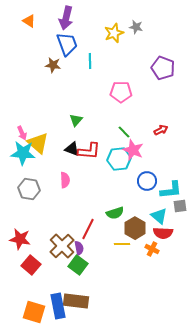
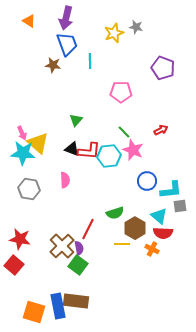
cyan hexagon: moved 10 px left, 3 px up
red square: moved 17 px left
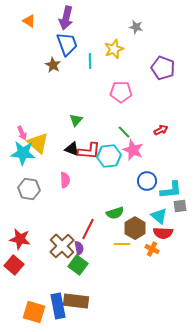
yellow star: moved 16 px down
brown star: rotated 21 degrees clockwise
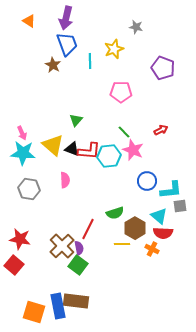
yellow triangle: moved 15 px right, 2 px down
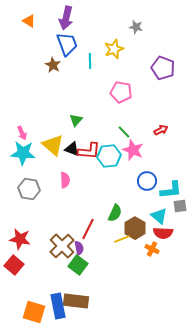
pink pentagon: rotated 10 degrees clockwise
green semicircle: rotated 48 degrees counterclockwise
yellow line: moved 5 px up; rotated 21 degrees counterclockwise
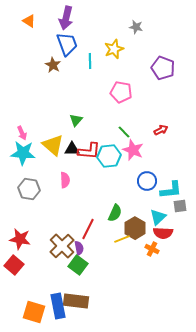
black triangle: rotated 21 degrees counterclockwise
cyan triangle: moved 1 px left, 1 px down; rotated 36 degrees clockwise
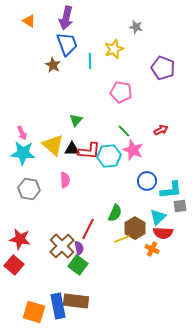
green line: moved 1 px up
